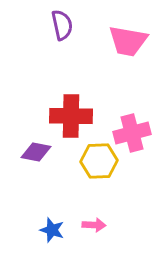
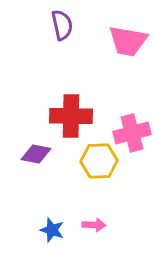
purple diamond: moved 2 px down
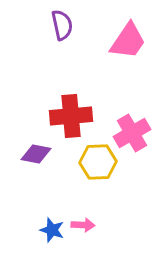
pink trapezoid: rotated 66 degrees counterclockwise
red cross: rotated 6 degrees counterclockwise
pink cross: rotated 15 degrees counterclockwise
yellow hexagon: moved 1 px left, 1 px down
pink arrow: moved 11 px left
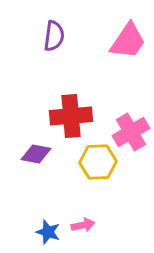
purple semicircle: moved 8 px left, 11 px down; rotated 20 degrees clockwise
pink cross: moved 1 px left, 1 px up
pink arrow: rotated 15 degrees counterclockwise
blue star: moved 4 px left, 2 px down
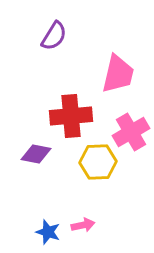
purple semicircle: rotated 24 degrees clockwise
pink trapezoid: moved 10 px left, 33 px down; rotated 21 degrees counterclockwise
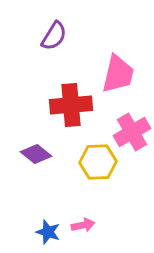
red cross: moved 11 px up
pink cross: moved 1 px right
purple diamond: rotated 28 degrees clockwise
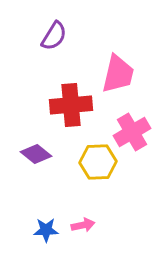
blue star: moved 2 px left, 2 px up; rotated 20 degrees counterclockwise
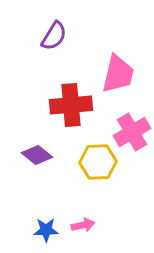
purple diamond: moved 1 px right, 1 px down
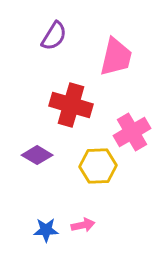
pink trapezoid: moved 2 px left, 17 px up
red cross: rotated 21 degrees clockwise
purple diamond: rotated 8 degrees counterclockwise
yellow hexagon: moved 4 px down
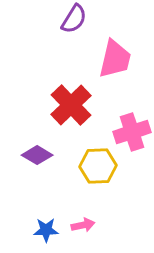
purple semicircle: moved 20 px right, 17 px up
pink trapezoid: moved 1 px left, 2 px down
red cross: rotated 30 degrees clockwise
pink cross: rotated 12 degrees clockwise
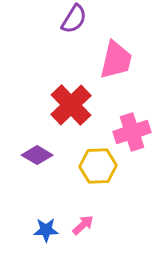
pink trapezoid: moved 1 px right, 1 px down
pink arrow: rotated 30 degrees counterclockwise
